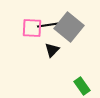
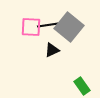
pink square: moved 1 px left, 1 px up
black triangle: rotated 21 degrees clockwise
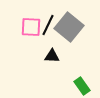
black line: rotated 55 degrees counterclockwise
black triangle: moved 6 px down; rotated 28 degrees clockwise
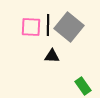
black line: rotated 25 degrees counterclockwise
green rectangle: moved 1 px right
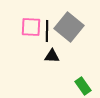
black line: moved 1 px left, 6 px down
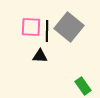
black triangle: moved 12 px left
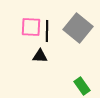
gray square: moved 9 px right, 1 px down
green rectangle: moved 1 px left
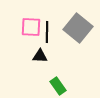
black line: moved 1 px down
green rectangle: moved 24 px left
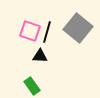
pink square: moved 1 px left, 4 px down; rotated 15 degrees clockwise
black line: rotated 15 degrees clockwise
green rectangle: moved 26 px left
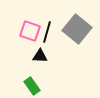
gray square: moved 1 px left, 1 px down
